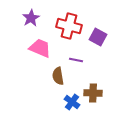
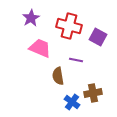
brown cross: rotated 12 degrees counterclockwise
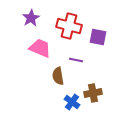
purple square: rotated 18 degrees counterclockwise
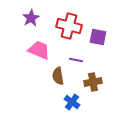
pink trapezoid: moved 1 px left, 2 px down
brown cross: moved 11 px up
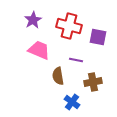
purple star: moved 2 px right, 2 px down
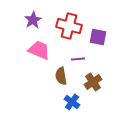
purple line: moved 2 px right, 1 px up; rotated 16 degrees counterclockwise
brown semicircle: moved 3 px right
brown cross: rotated 24 degrees counterclockwise
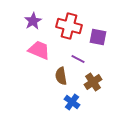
purple star: moved 1 px down
purple line: rotated 32 degrees clockwise
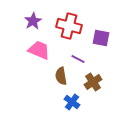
purple square: moved 3 px right, 1 px down
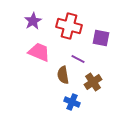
pink trapezoid: moved 2 px down
brown semicircle: moved 2 px right, 1 px up
blue cross: rotated 14 degrees counterclockwise
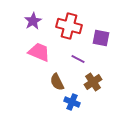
brown semicircle: moved 6 px left, 7 px down; rotated 18 degrees counterclockwise
